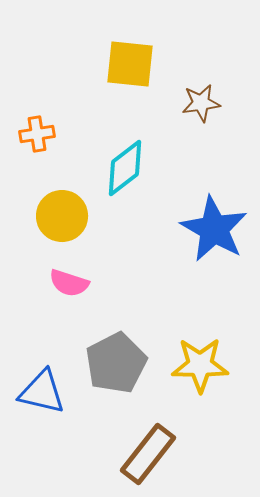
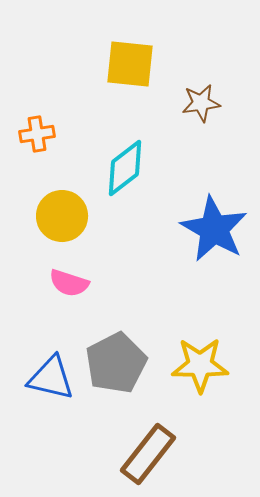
blue triangle: moved 9 px right, 14 px up
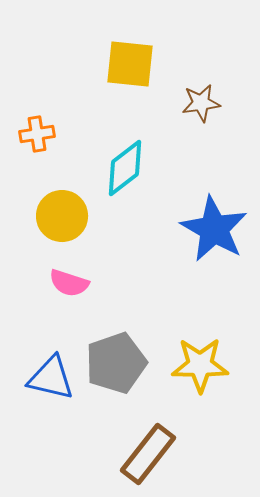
gray pentagon: rotated 8 degrees clockwise
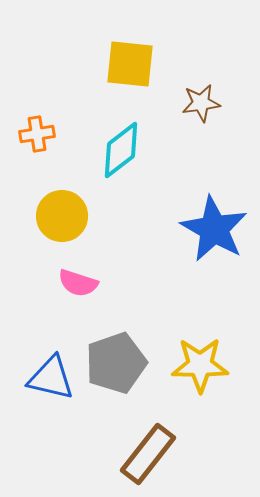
cyan diamond: moved 4 px left, 18 px up
pink semicircle: moved 9 px right
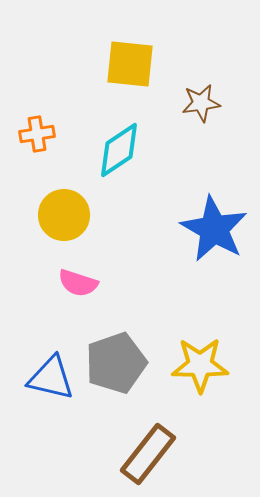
cyan diamond: moved 2 px left; rotated 4 degrees clockwise
yellow circle: moved 2 px right, 1 px up
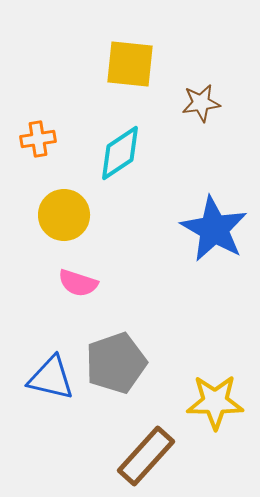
orange cross: moved 1 px right, 5 px down
cyan diamond: moved 1 px right, 3 px down
yellow star: moved 15 px right, 37 px down
brown rectangle: moved 2 px left, 2 px down; rotated 4 degrees clockwise
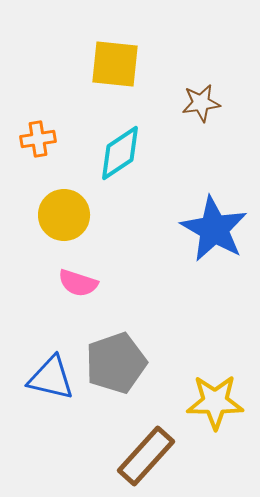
yellow square: moved 15 px left
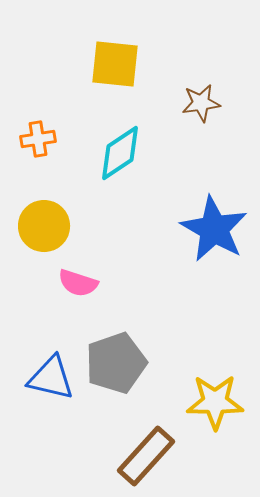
yellow circle: moved 20 px left, 11 px down
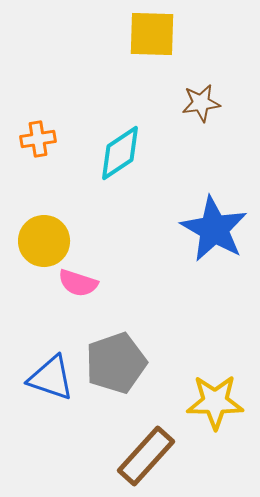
yellow square: moved 37 px right, 30 px up; rotated 4 degrees counterclockwise
yellow circle: moved 15 px down
blue triangle: rotated 6 degrees clockwise
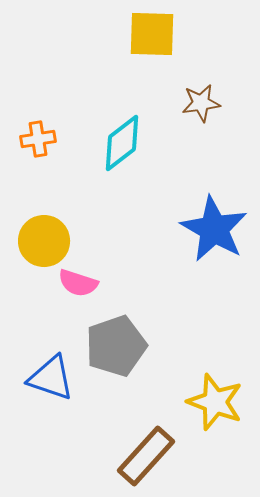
cyan diamond: moved 2 px right, 10 px up; rotated 4 degrees counterclockwise
gray pentagon: moved 17 px up
yellow star: rotated 20 degrees clockwise
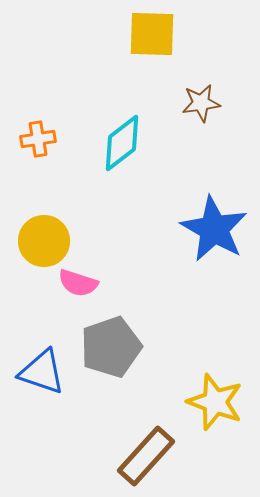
gray pentagon: moved 5 px left, 1 px down
blue triangle: moved 9 px left, 6 px up
